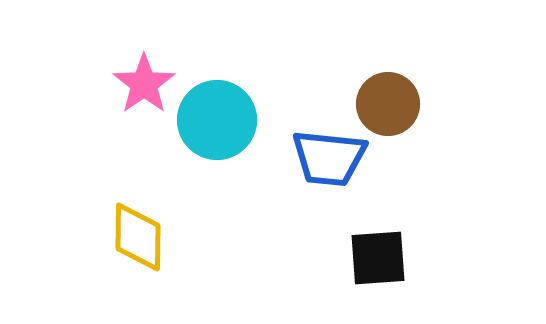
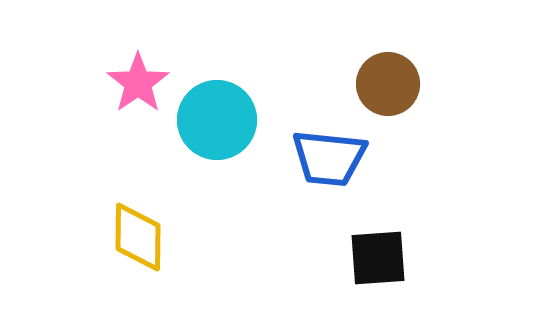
pink star: moved 6 px left, 1 px up
brown circle: moved 20 px up
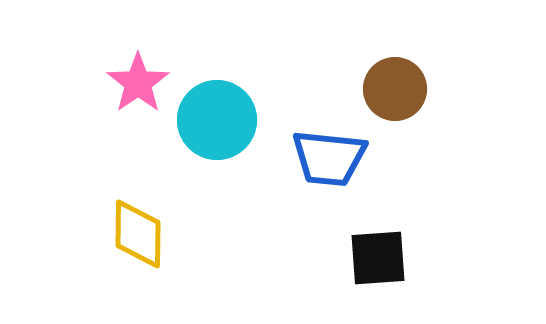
brown circle: moved 7 px right, 5 px down
yellow diamond: moved 3 px up
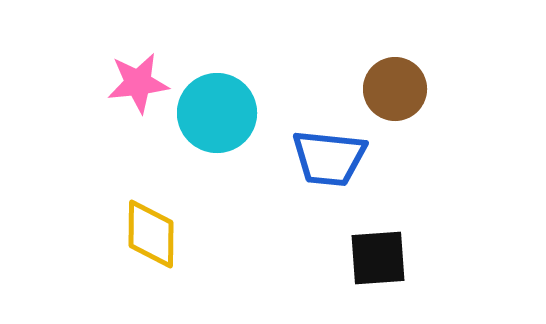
pink star: rotated 28 degrees clockwise
cyan circle: moved 7 px up
yellow diamond: moved 13 px right
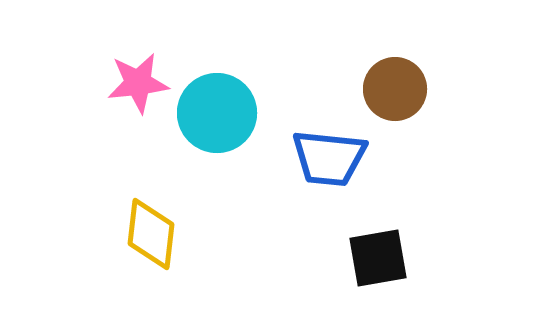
yellow diamond: rotated 6 degrees clockwise
black square: rotated 6 degrees counterclockwise
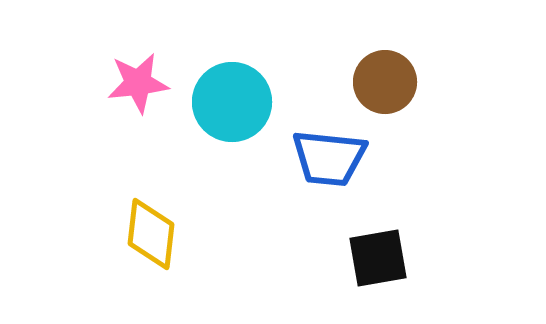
brown circle: moved 10 px left, 7 px up
cyan circle: moved 15 px right, 11 px up
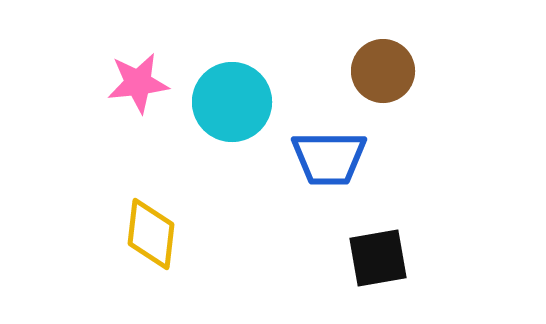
brown circle: moved 2 px left, 11 px up
blue trapezoid: rotated 6 degrees counterclockwise
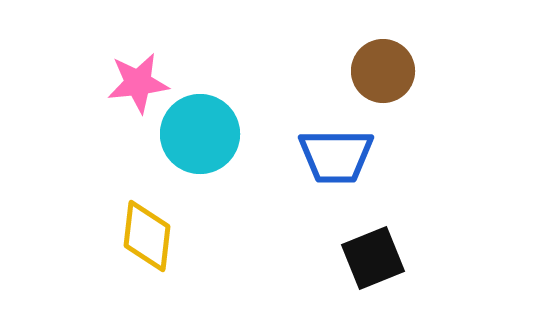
cyan circle: moved 32 px left, 32 px down
blue trapezoid: moved 7 px right, 2 px up
yellow diamond: moved 4 px left, 2 px down
black square: moved 5 px left; rotated 12 degrees counterclockwise
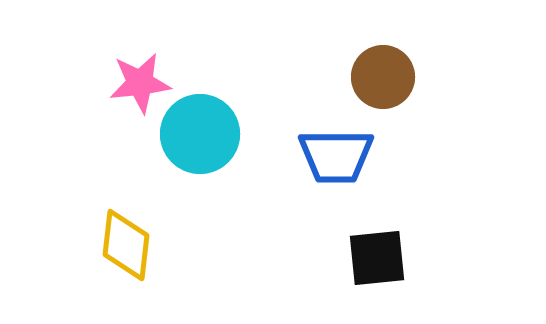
brown circle: moved 6 px down
pink star: moved 2 px right
yellow diamond: moved 21 px left, 9 px down
black square: moved 4 px right; rotated 16 degrees clockwise
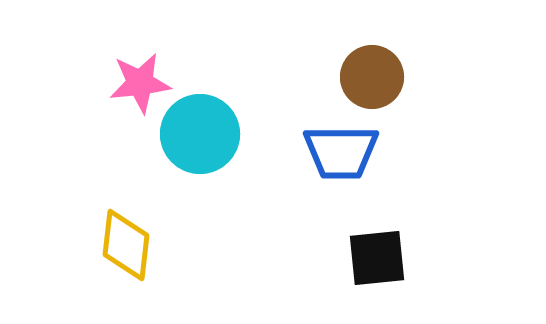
brown circle: moved 11 px left
blue trapezoid: moved 5 px right, 4 px up
